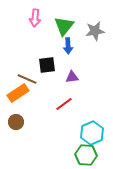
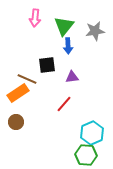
red line: rotated 12 degrees counterclockwise
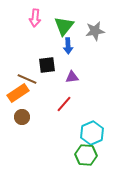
brown circle: moved 6 px right, 5 px up
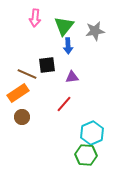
brown line: moved 5 px up
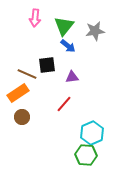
blue arrow: rotated 49 degrees counterclockwise
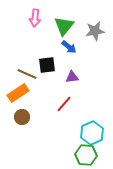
blue arrow: moved 1 px right, 1 px down
